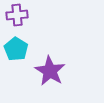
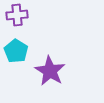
cyan pentagon: moved 2 px down
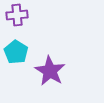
cyan pentagon: moved 1 px down
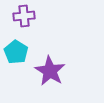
purple cross: moved 7 px right, 1 px down
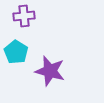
purple star: rotated 16 degrees counterclockwise
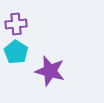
purple cross: moved 8 px left, 8 px down
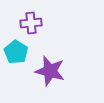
purple cross: moved 15 px right, 1 px up
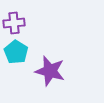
purple cross: moved 17 px left
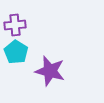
purple cross: moved 1 px right, 2 px down
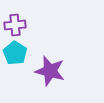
cyan pentagon: moved 1 px left, 1 px down
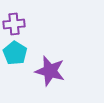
purple cross: moved 1 px left, 1 px up
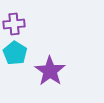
purple star: rotated 20 degrees clockwise
